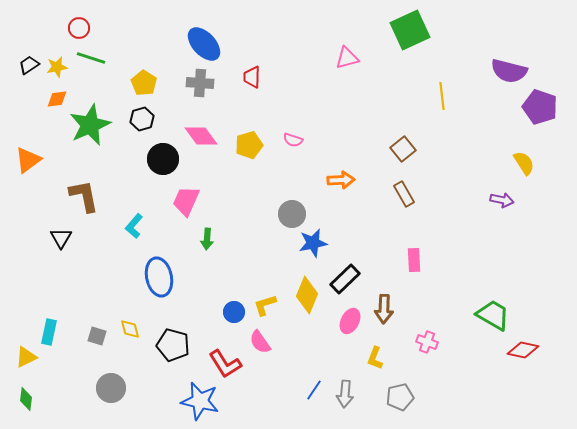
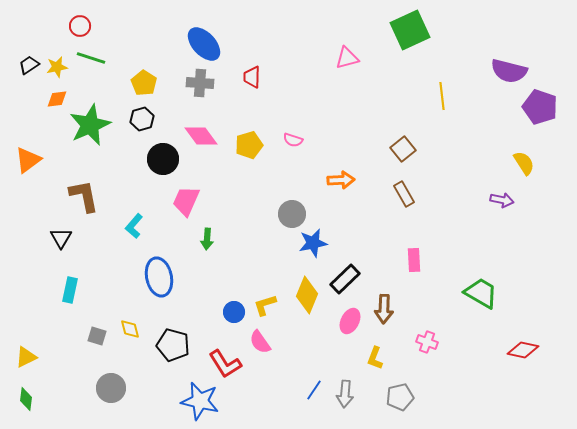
red circle at (79, 28): moved 1 px right, 2 px up
green trapezoid at (493, 315): moved 12 px left, 22 px up
cyan rectangle at (49, 332): moved 21 px right, 42 px up
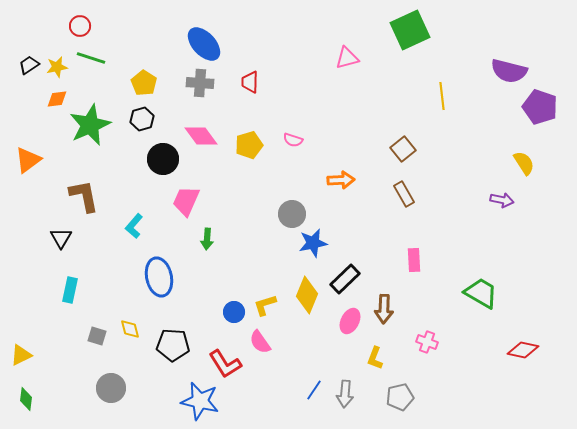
red trapezoid at (252, 77): moved 2 px left, 5 px down
black pentagon at (173, 345): rotated 12 degrees counterclockwise
yellow triangle at (26, 357): moved 5 px left, 2 px up
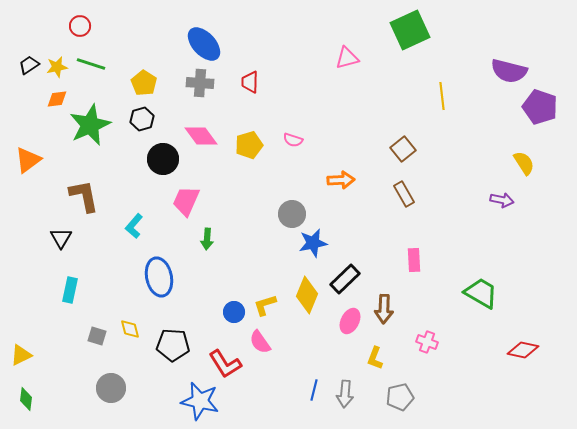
green line at (91, 58): moved 6 px down
blue line at (314, 390): rotated 20 degrees counterclockwise
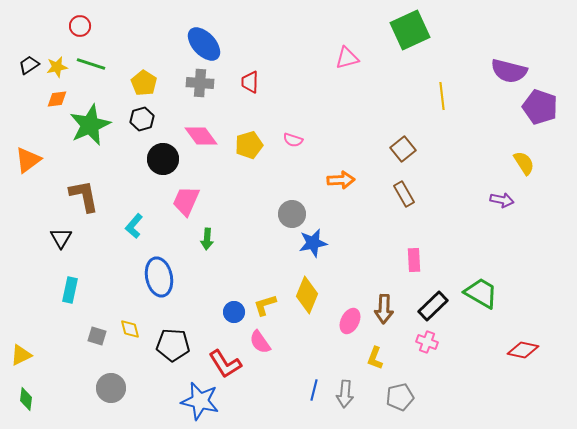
black rectangle at (345, 279): moved 88 px right, 27 px down
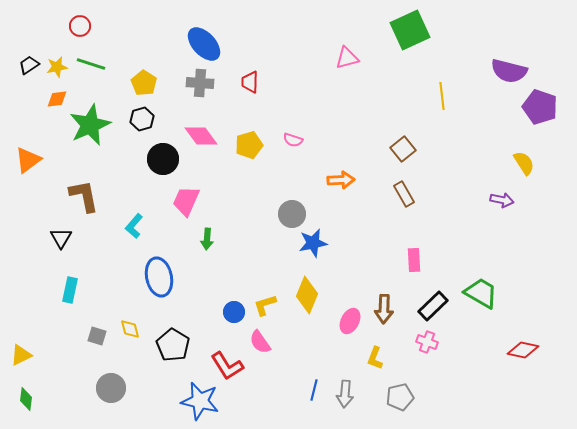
black pentagon at (173, 345): rotated 28 degrees clockwise
red L-shape at (225, 364): moved 2 px right, 2 px down
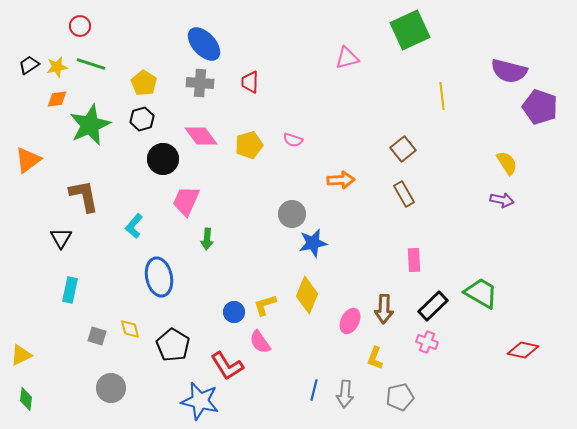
yellow semicircle at (524, 163): moved 17 px left
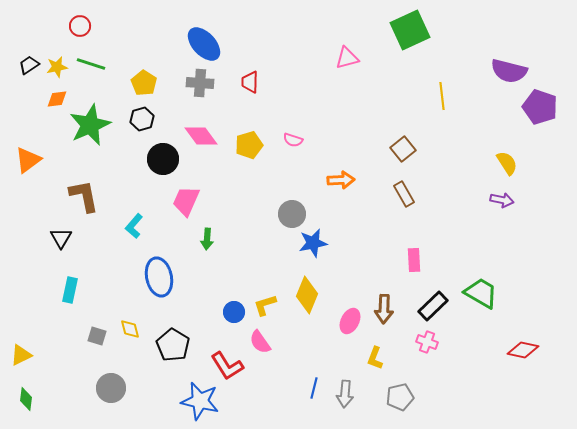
blue line at (314, 390): moved 2 px up
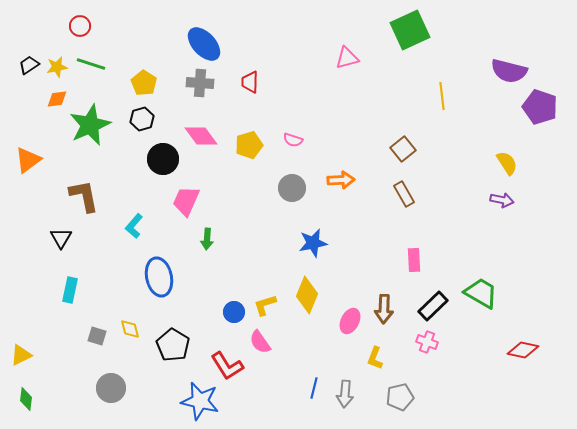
gray circle at (292, 214): moved 26 px up
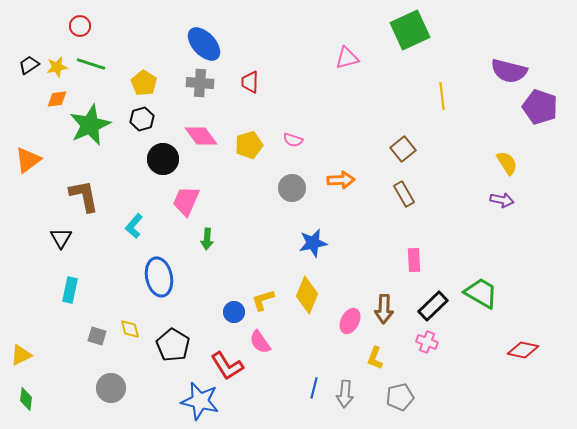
yellow L-shape at (265, 305): moved 2 px left, 5 px up
